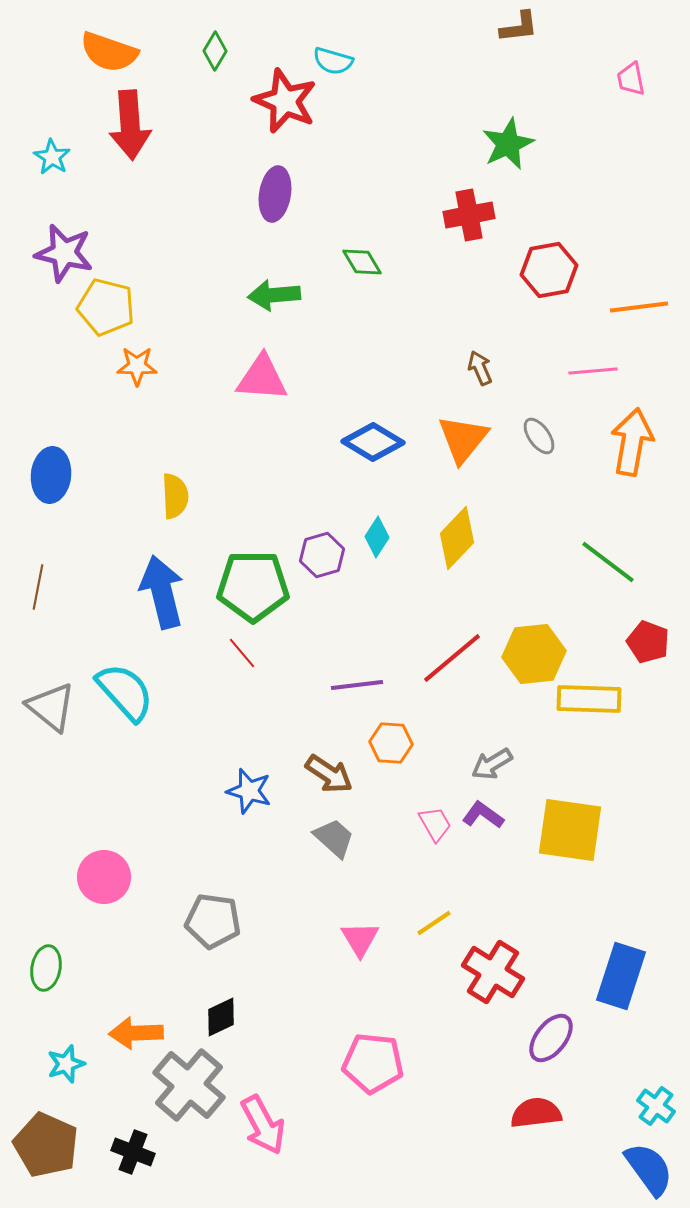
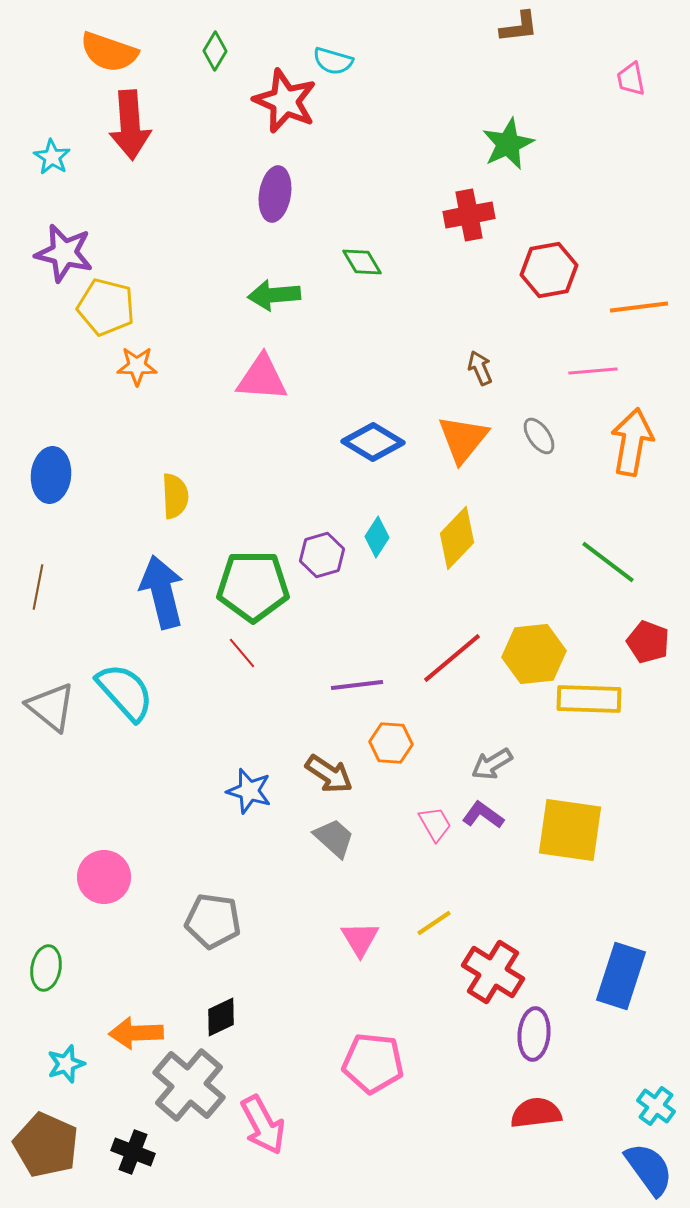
purple ellipse at (551, 1038): moved 17 px left, 4 px up; rotated 33 degrees counterclockwise
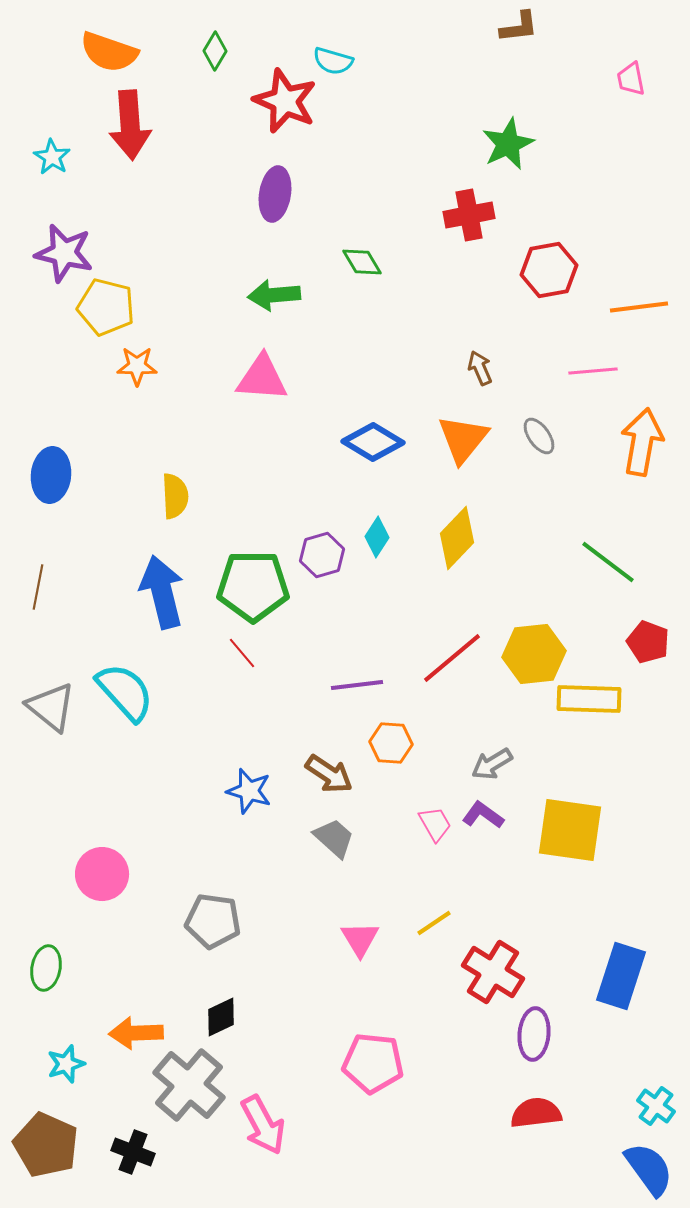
orange arrow at (632, 442): moved 10 px right
pink circle at (104, 877): moved 2 px left, 3 px up
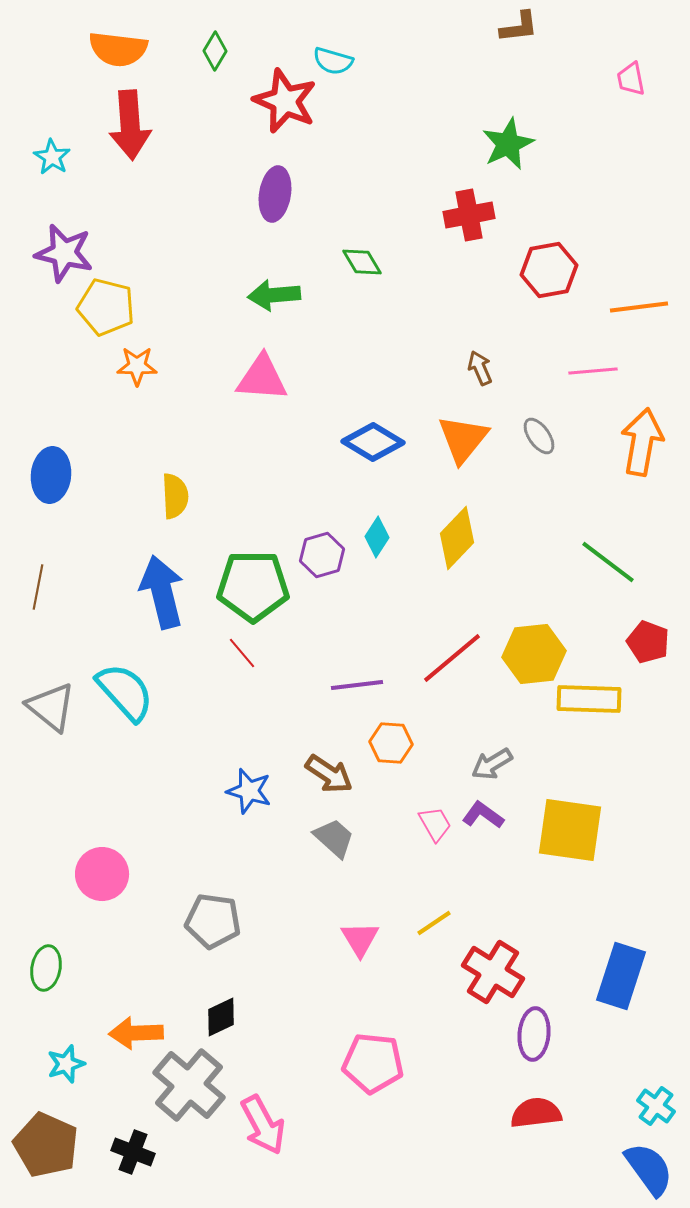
orange semicircle at (109, 52): moved 9 px right, 3 px up; rotated 12 degrees counterclockwise
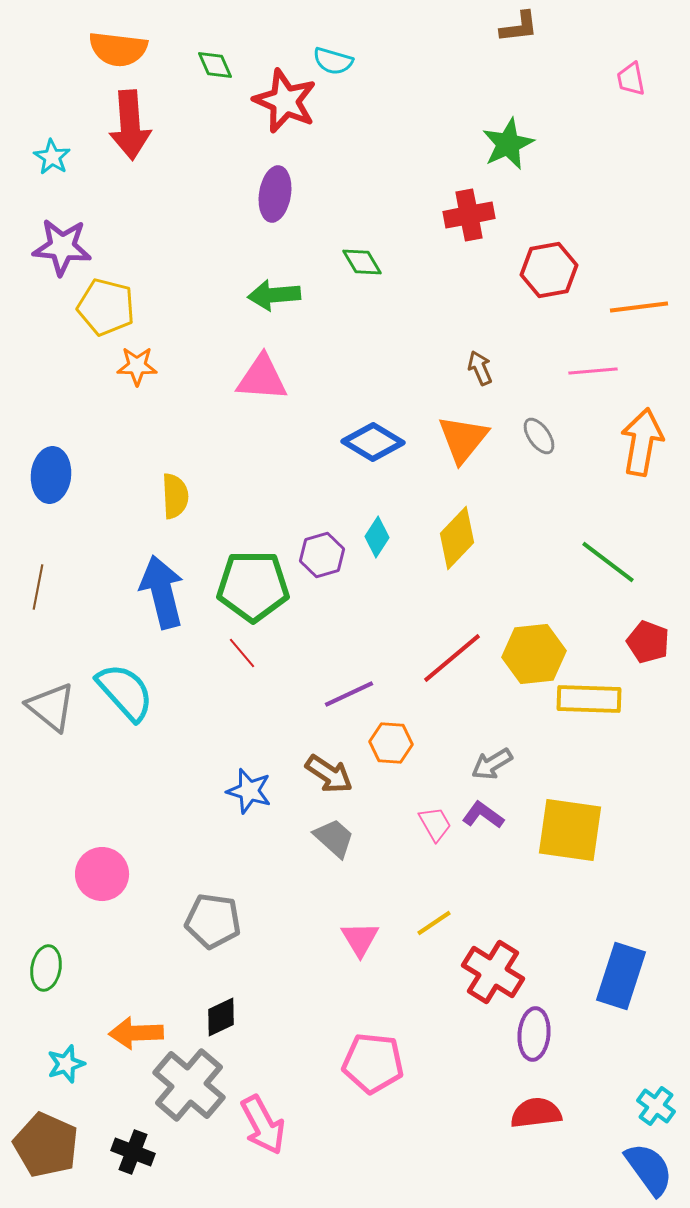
green diamond at (215, 51): moved 14 px down; rotated 54 degrees counterclockwise
purple star at (64, 253): moved 2 px left, 6 px up; rotated 8 degrees counterclockwise
purple line at (357, 685): moved 8 px left, 9 px down; rotated 18 degrees counterclockwise
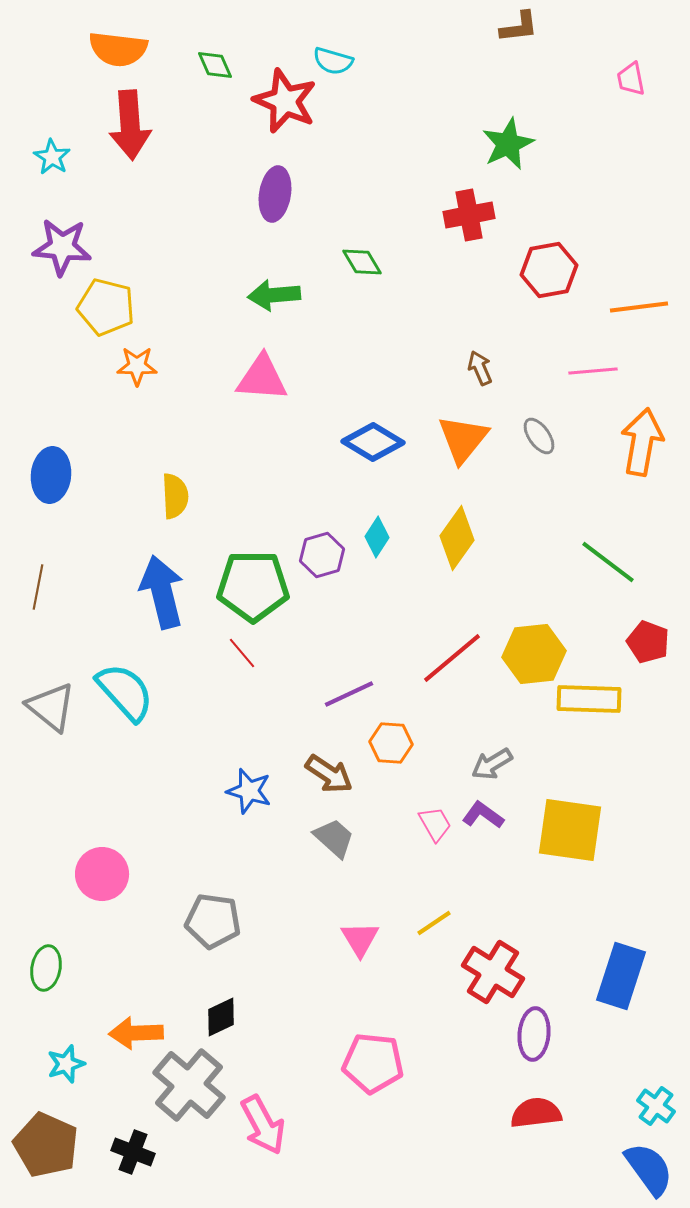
yellow diamond at (457, 538): rotated 8 degrees counterclockwise
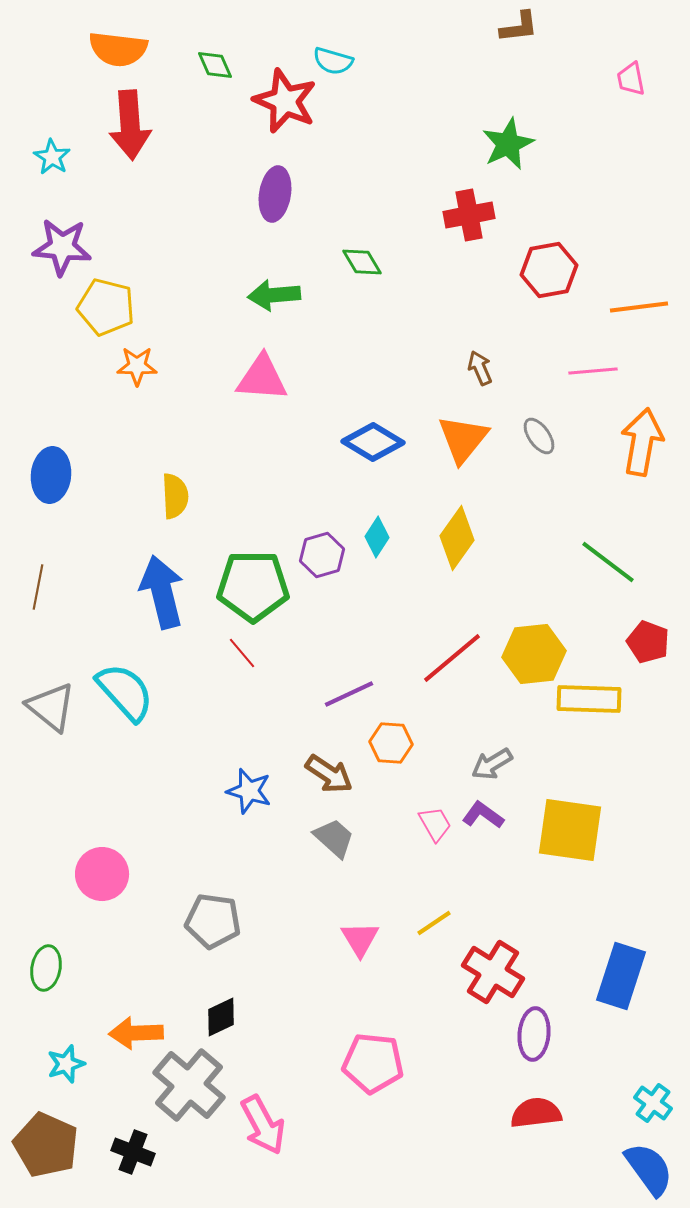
cyan cross at (656, 1106): moved 3 px left, 3 px up
